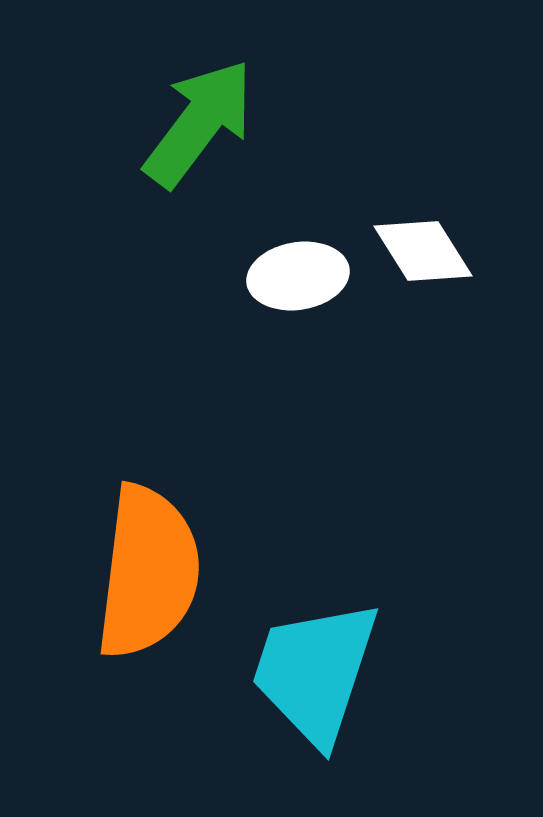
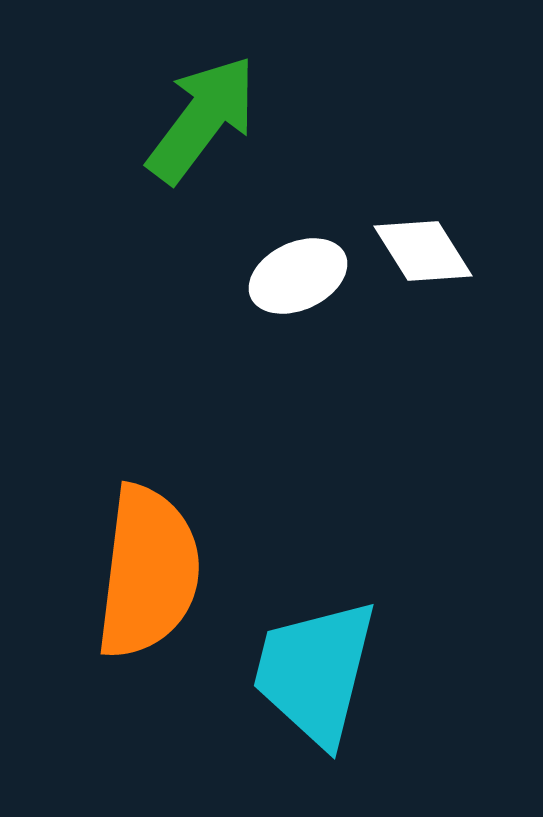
green arrow: moved 3 px right, 4 px up
white ellipse: rotated 16 degrees counterclockwise
cyan trapezoid: rotated 4 degrees counterclockwise
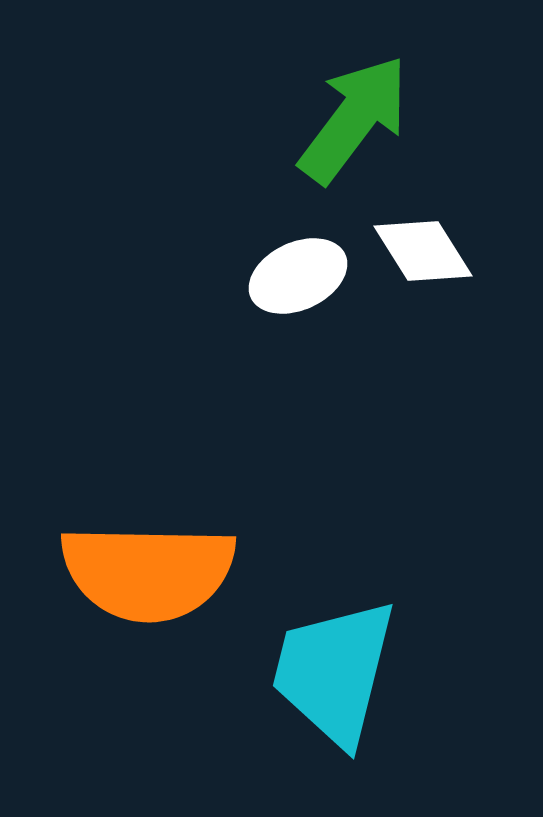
green arrow: moved 152 px right
orange semicircle: rotated 84 degrees clockwise
cyan trapezoid: moved 19 px right
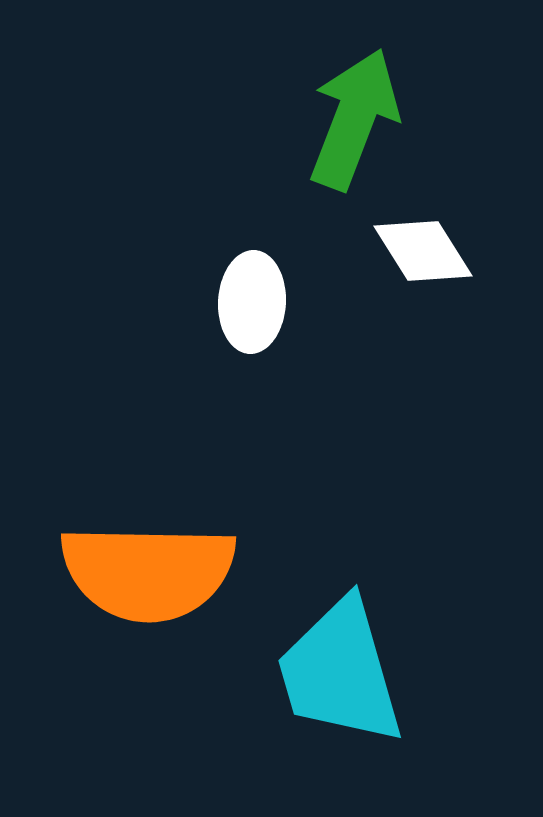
green arrow: rotated 16 degrees counterclockwise
white ellipse: moved 46 px left, 26 px down; rotated 62 degrees counterclockwise
cyan trapezoid: moved 6 px right; rotated 30 degrees counterclockwise
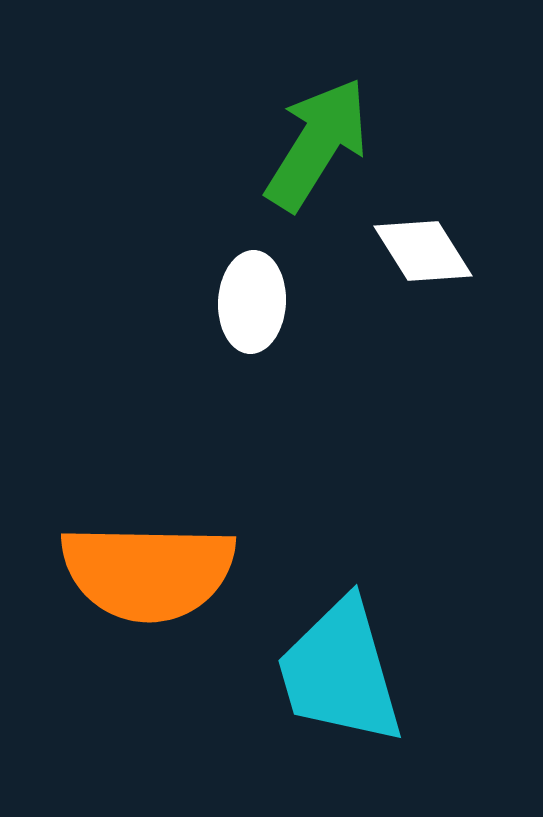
green arrow: moved 37 px left, 25 px down; rotated 11 degrees clockwise
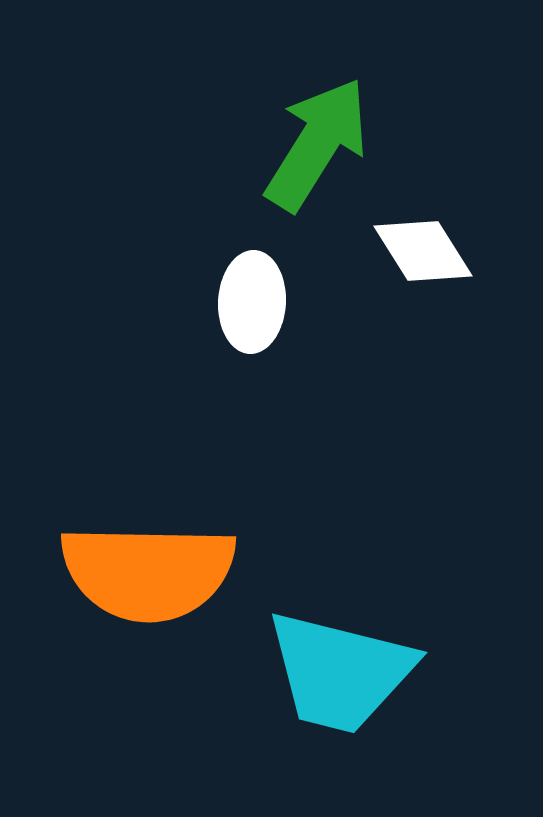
cyan trapezoid: rotated 60 degrees counterclockwise
